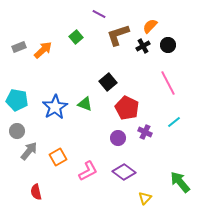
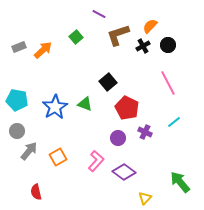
pink L-shape: moved 8 px right, 10 px up; rotated 20 degrees counterclockwise
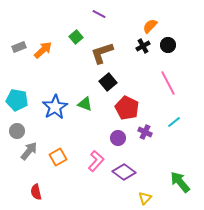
brown L-shape: moved 16 px left, 18 px down
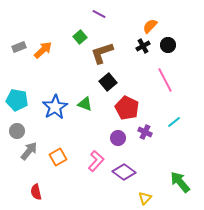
green square: moved 4 px right
pink line: moved 3 px left, 3 px up
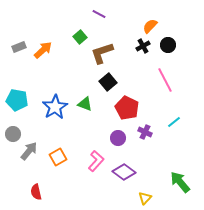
gray circle: moved 4 px left, 3 px down
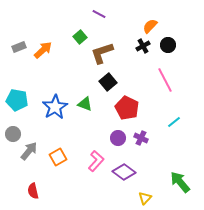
purple cross: moved 4 px left, 6 px down
red semicircle: moved 3 px left, 1 px up
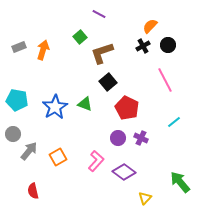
orange arrow: rotated 30 degrees counterclockwise
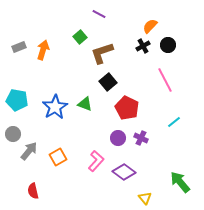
yellow triangle: rotated 24 degrees counterclockwise
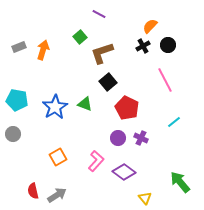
gray arrow: moved 28 px right, 44 px down; rotated 18 degrees clockwise
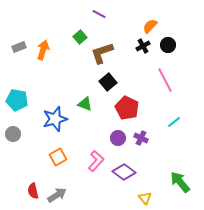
blue star: moved 12 px down; rotated 15 degrees clockwise
